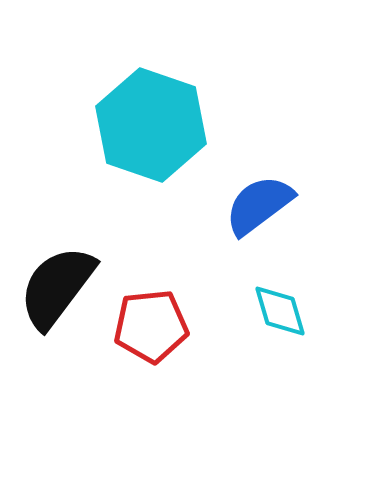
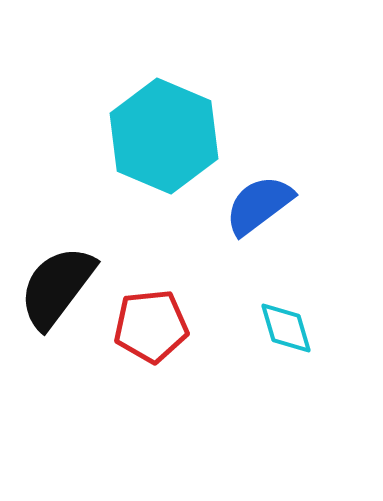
cyan hexagon: moved 13 px right, 11 px down; rotated 4 degrees clockwise
cyan diamond: moved 6 px right, 17 px down
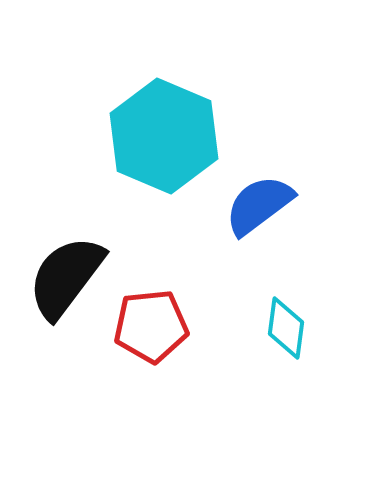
black semicircle: moved 9 px right, 10 px up
cyan diamond: rotated 24 degrees clockwise
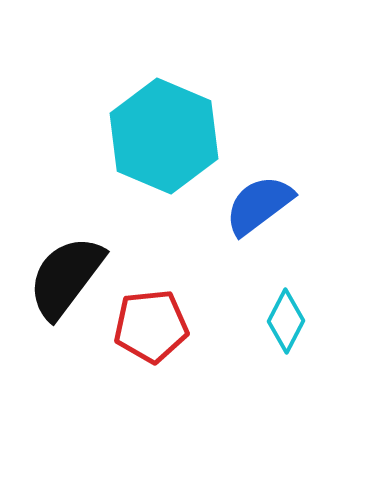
cyan diamond: moved 7 px up; rotated 20 degrees clockwise
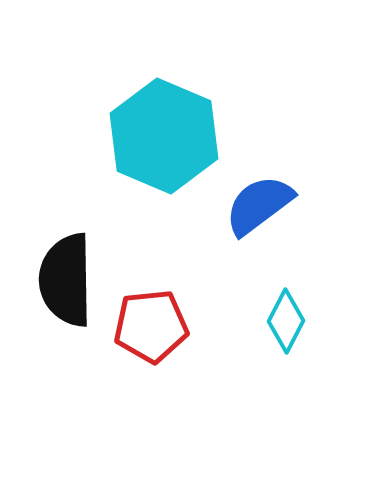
black semicircle: moved 3 px down; rotated 38 degrees counterclockwise
